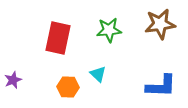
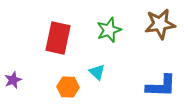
green star: rotated 15 degrees counterclockwise
cyan triangle: moved 1 px left, 2 px up
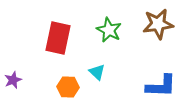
brown star: moved 2 px left
green star: rotated 25 degrees counterclockwise
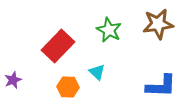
red rectangle: moved 8 px down; rotated 32 degrees clockwise
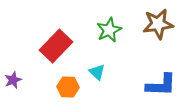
green star: rotated 20 degrees clockwise
red rectangle: moved 2 px left
blue L-shape: moved 1 px up
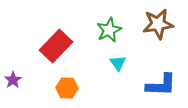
cyan triangle: moved 21 px right, 9 px up; rotated 12 degrees clockwise
purple star: rotated 12 degrees counterclockwise
orange hexagon: moved 1 px left, 1 px down
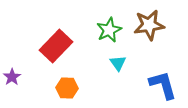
brown star: moved 9 px left, 1 px down
purple star: moved 1 px left, 3 px up
blue L-shape: moved 2 px right; rotated 108 degrees counterclockwise
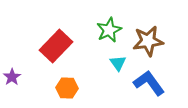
brown star: moved 1 px left, 16 px down
blue L-shape: moved 14 px left, 2 px up; rotated 20 degrees counterclockwise
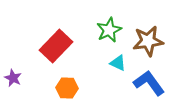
cyan triangle: rotated 30 degrees counterclockwise
purple star: moved 1 px right, 1 px down; rotated 12 degrees counterclockwise
